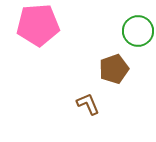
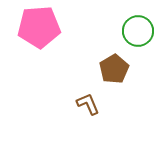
pink pentagon: moved 1 px right, 2 px down
brown pentagon: rotated 12 degrees counterclockwise
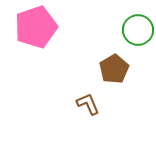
pink pentagon: moved 3 px left; rotated 15 degrees counterclockwise
green circle: moved 1 px up
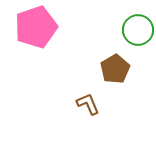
brown pentagon: moved 1 px right
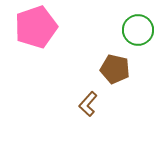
brown pentagon: rotated 28 degrees counterclockwise
brown L-shape: rotated 115 degrees counterclockwise
